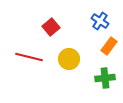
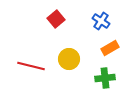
blue cross: moved 1 px right
red square: moved 5 px right, 8 px up
orange rectangle: moved 1 px right, 2 px down; rotated 24 degrees clockwise
red line: moved 2 px right, 9 px down
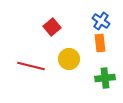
red square: moved 4 px left, 8 px down
orange rectangle: moved 10 px left, 5 px up; rotated 66 degrees counterclockwise
